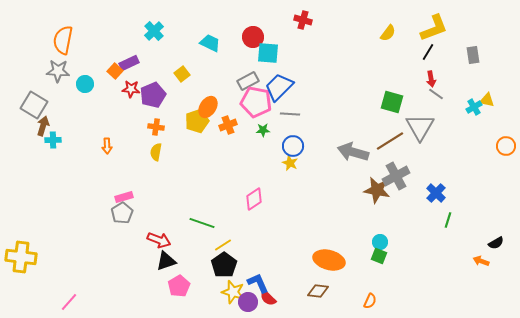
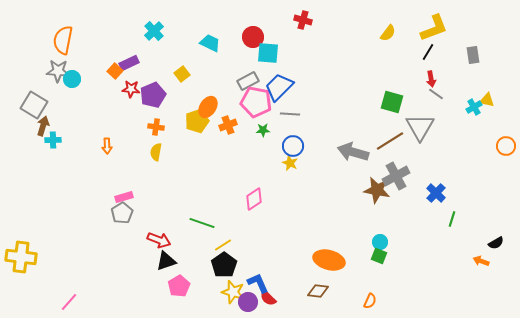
cyan circle at (85, 84): moved 13 px left, 5 px up
green line at (448, 220): moved 4 px right, 1 px up
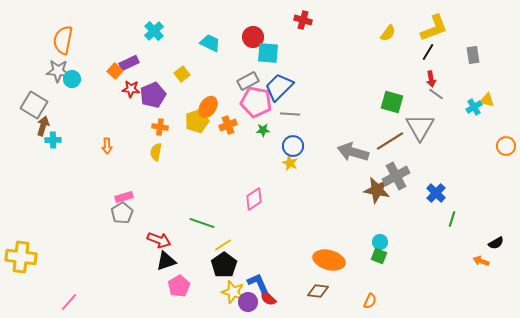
orange cross at (156, 127): moved 4 px right
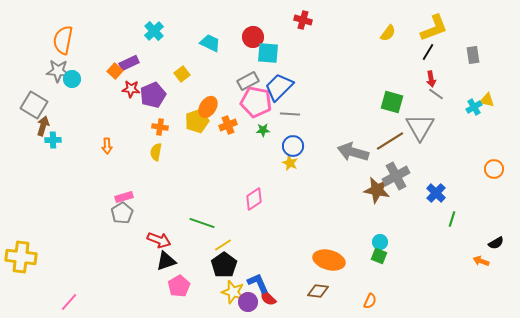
orange circle at (506, 146): moved 12 px left, 23 px down
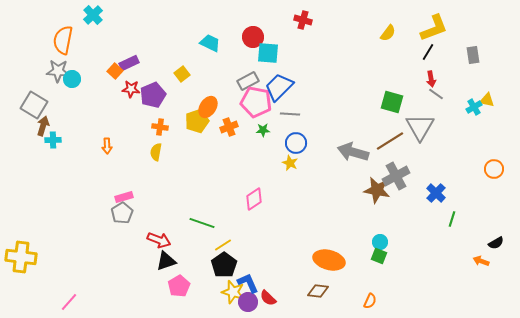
cyan cross at (154, 31): moved 61 px left, 16 px up
orange cross at (228, 125): moved 1 px right, 2 px down
blue circle at (293, 146): moved 3 px right, 3 px up
blue L-shape at (258, 283): moved 10 px left
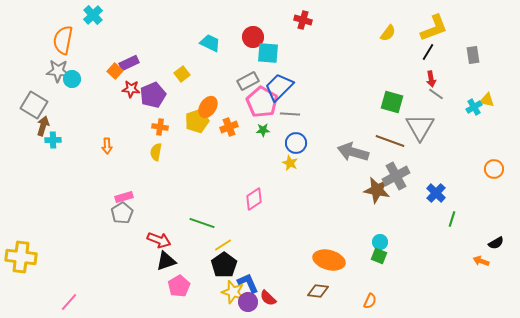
pink pentagon at (256, 102): moved 6 px right; rotated 20 degrees clockwise
brown line at (390, 141): rotated 52 degrees clockwise
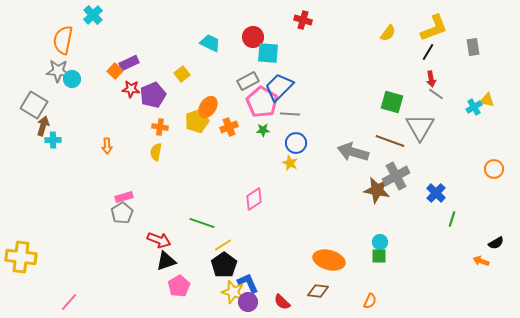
gray rectangle at (473, 55): moved 8 px up
green square at (379, 256): rotated 21 degrees counterclockwise
red semicircle at (268, 298): moved 14 px right, 4 px down
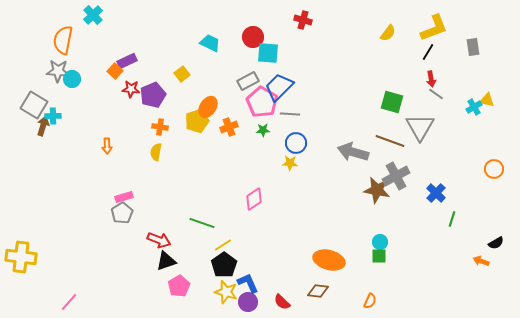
purple rectangle at (129, 63): moved 2 px left, 2 px up
cyan cross at (53, 140): moved 24 px up
yellow star at (290, 163): rotated 21 degrees counterclockwise
yellow star at (233, 292): moved 7 px left
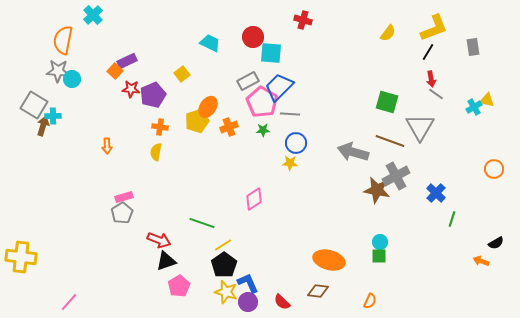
cyan square at (268, 53): moved 3 px right
green square at (392, 102): moved 5 px left
